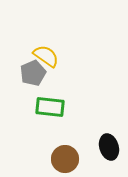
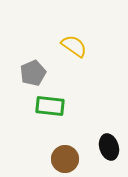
yellow semicircle: moved 28 px right, 10 px up
green rectangle: moved 1 px up
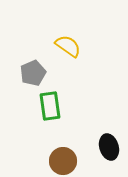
yellow semicircle: moved 6 px left
green rectangle: rotated 76 degrees clockwise
brown circle: moved 2 px left, 2 px down
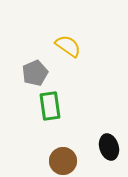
gray pentagon: moved 2 px right
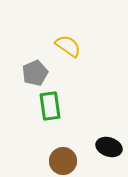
black ellipse: rotated 55 degrees counterclockwise
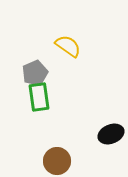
green rectangle: moved 11 px left, 9 px up
black ellipse: moved 2 px right, 13 px up; rotated 40 degrees counterclockwise
brown circle: moved 6 px left
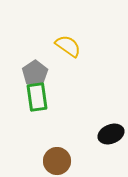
gray pentagon: rotated 10 degrees counterclockwise
green rectangle: moved 2 px left
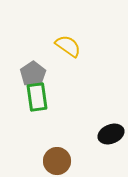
gray pentagon: moved 2 px left, 1 px down
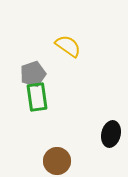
gray pentagon: rotated 15 degrees clockwise
black ellipse: rotated 55 degrees counterclockwise
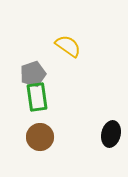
brown circle: moved 17 px left, 24 px up
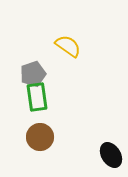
black ellipse: moved 21 px down; rotated 45 degrees counterclockwise
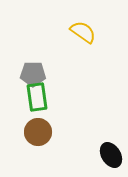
yellow semicircle: moved 15 px right, 14 px up
gray pentagon: rotated 20 degrees clockwise
brown circle: moved 2 px left, 5 px up
